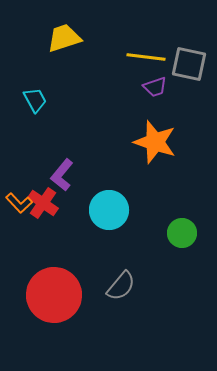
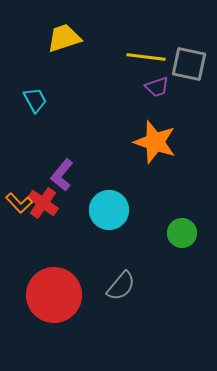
purple trapezoid: moved 2 px right
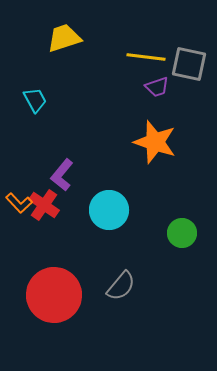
red cross: moved 1 px right, 2 px down
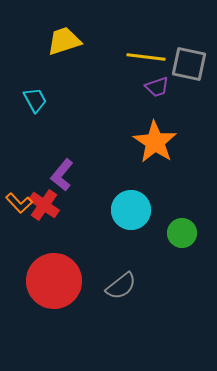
yellow trapezoid: moved 3 px down
orange star: rotated 15 degrees clockwise
cyan circle: moved 22 px right
gray semicircle: rotated 12 degrees clockwise
red circle: moved 14 px up
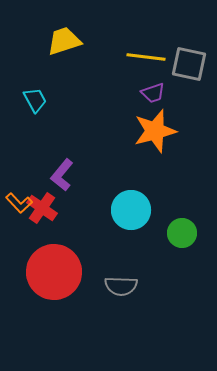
purple trapezoid: moved 4 px left, 6 px down
orange star: moved 11 px up; rotated 24 degrees clockwise
red cross: moved 2 px left, 3 px down
red circle: moved 9 px up
gray semicircle: rotated 40 degrees clockwise
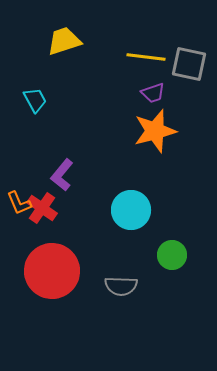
orange L-shape: rotated 20 degrees clockwise
green circle: moved 10 px left, 22 px down
red circle: moved 2 px left, 1 px up
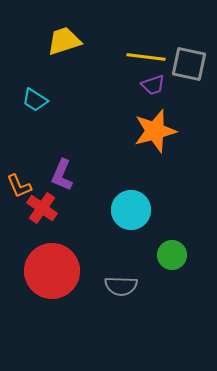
purple trapezoid: moved 8 px up
cyan trapezoid: rotated 152 degrees clockwise
purple L-shape: rotated 16 degrees counterclockwise
orange L-shape: moved 17 px up
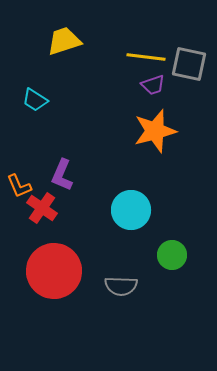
red circle: moved 2 px right
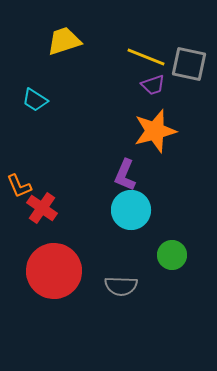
yellow line: rotated 15 degrees clockwise
purple L-shape: moved 63 px right
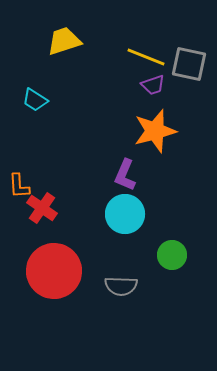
orange L-shape: rotated 20 degrees clockwise
cyan circle: moved 6 px left, 4 px down
